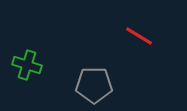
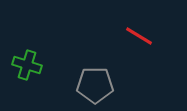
gray pentagon: moved 1 px right
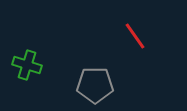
red line: moved 4 px left; rotated 24 degrees clockwise
